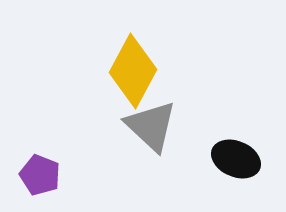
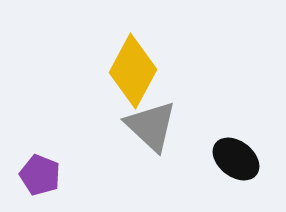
black ellipse: rotated 15 degrees clockwise
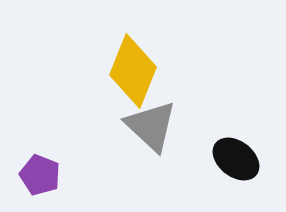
yellow diamond: rotated 6 degrees counterclockwise
